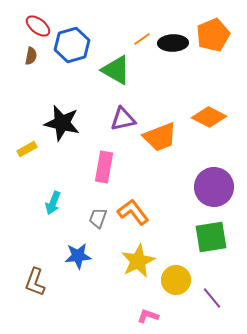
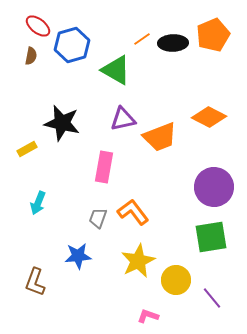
cyan arrow: moved 15 px left
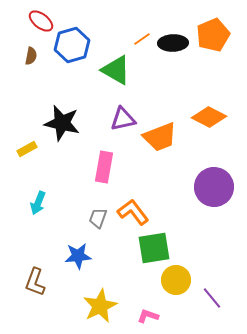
red ellipse: moved 3 px right, 5 px up
green square: moved 57 px left, 11 px down
yellow star: moved 38 px left, 45 px down
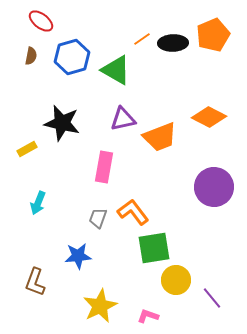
blue hexagon: moved 12 px down
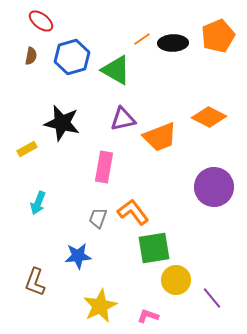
orange pentagon: moved 5 px right, 1 px down
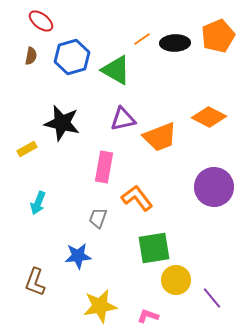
black ellipse: moved 2 px right
orange L-shape: moved 4 px right, 14 px up
yellow star: rotated 16 degrees clockwise
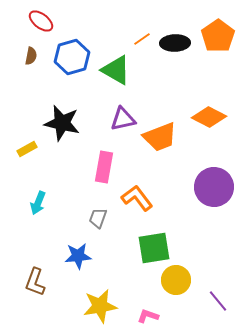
orange pentagon: rotated 12 degrees counterclockwise
purple line: moved 6 px right, 3 px down
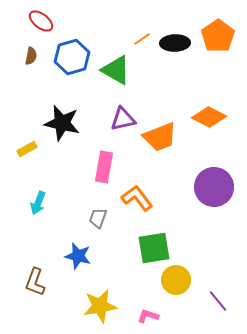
blue star: rotated 20 degrees clockwise
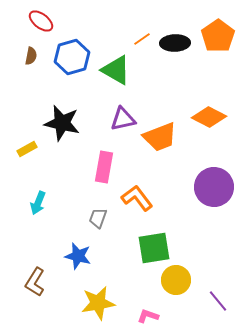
brown L-shape: rotated 12 degrees clockwise
yellow star: moved 2 px left, 3 px up
